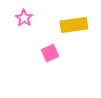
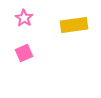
pink square: moved 26 px left
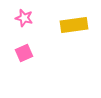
pink star: rotated 18 degrees counterclockwise
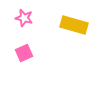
yellow rectangle: rotated 24 degrees clockwise
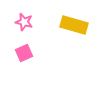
pink star: moved 4 px down
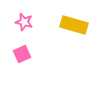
pink square: moved 2 px left, 1 px down
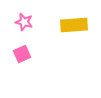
yellow rectangle: rotated 20 degrees counterclockwise
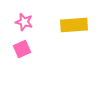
pink square: moved 5 px up
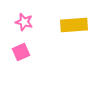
pink square: moved 1 px left, 3 px down
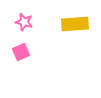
yellow rectangle: moved 1 px right, 1 px up
